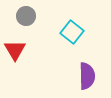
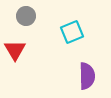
cyan square: rotated 30 degrees clockwise
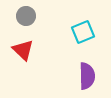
cyan square: moved 11 px right
red triangle: moved 8 px right; rotated 15 degrees counterclockwise
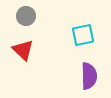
cyan square: moved 3 px down; rotated 10 degrees clockwise
purple semicircle: moved 2 px right
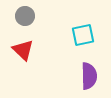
gray circle: moved 1 px left
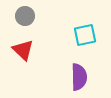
cyan square: moved 2 px right
purple semicircle: moved 10 px left, 1 px down
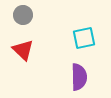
gray circle: moved 2 px left, 1 px up
cyan square: moved 1 px left, 3 px down
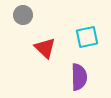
cyan square: moved 3 px right, 1 px up
red triangle: moved 22 px right, 2 px up
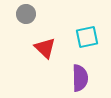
gray circle: moved 3 px right, 1 px up
purple semicircle: moved 1 px right, 1 px down
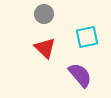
gray circle: moved 18 px right
purple semicircle: moved 3 px up; rotated 40 degrees counterclockwise
